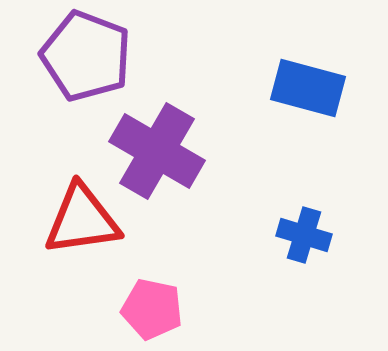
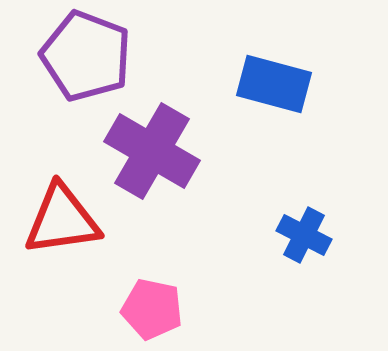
blue rectangle: moved 34 px left, 4 px up
purple cross: moved 5 px left
red triangle: moved 20 px left
blue cross: rotated 10 degrees clockwise
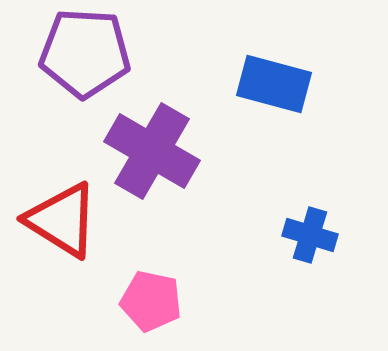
purple pentagon: moved 1 px left, 3 px up; rotated 18 degrees counterclockwise
red triangle: rotated 40 degrees clockwise
blue cross: moved 6 px right; rotated 10 degrees counterclockwise
pink pentagon: moved 1 px left, 8 px up
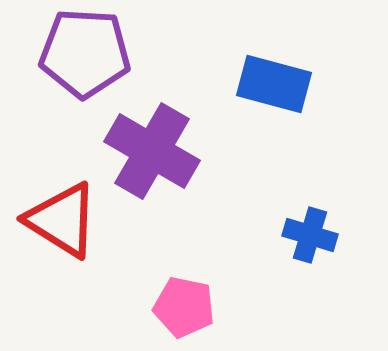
pink pentagon: moved 33 px right, 6 px down
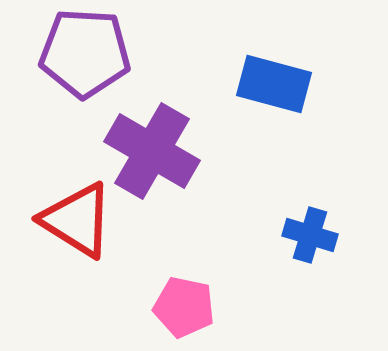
red triangle: moved 15 px right
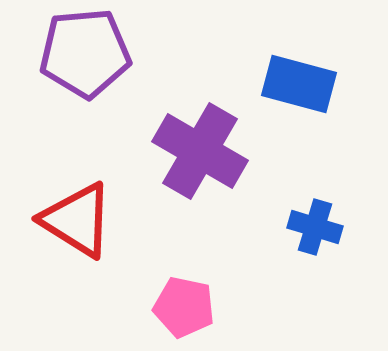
purple pentagon: rotated 8 degrees counterclockwise
blue rectangle: moved 25 px right
purple cross: moved 48 px right
blue cross: moved 5 px right, 8 px up
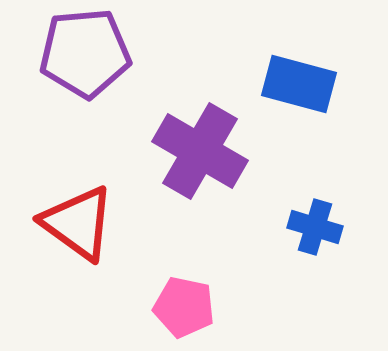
red triangle: moved 1 px right, 3 px down; rotated 4 degrees clockwise
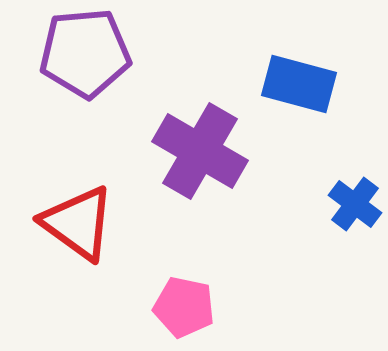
blue cross: moved 40 px right, 23 px up; rotated 20 degrees clockwise
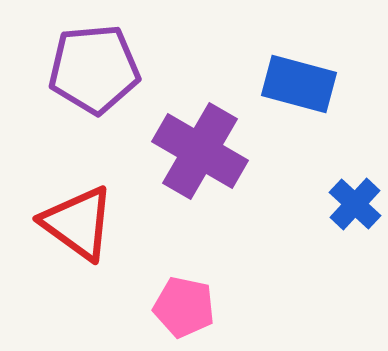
purple pentagon: moved 9 px right, 16 px down
blue cross: rotated 6 degrees clockwise
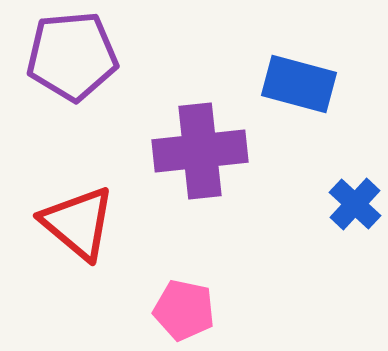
purple pentagon: moved 22 px left, 13 px up
purple cross: rotated 36 degrees counterclockwise
red triangle: rotated 4 degrees clockwise
pink pentagon: moved 3 px down
